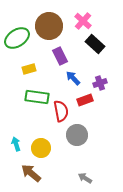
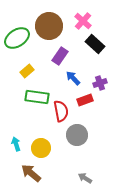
purple rectangle: rotated 60 degrees clockwise
yellow rectangle: moved 2 px left, 2 px down; rotated 24 degrees counterclockwise
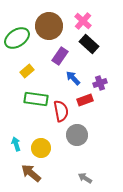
black rectangle: moved 6 px left
green rectangle: moved 1 px left, 2 px down
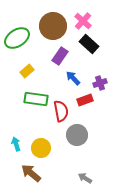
brown circle: moved 4 px right
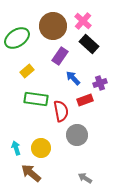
cyan arrow: moved 4 px down
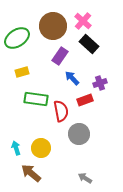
yellow rectangle: moved 5 px left, 1 px down; rotated 24 degrees clockwise
blue arrow: moved 1 px left
gray circle: moved 2 px right, 1 px up
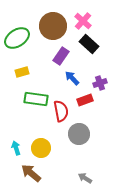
purple rectangle: moved 1 px right
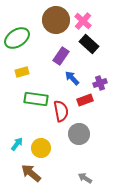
brown circle: moved 3 px right, 6 px up
cyan arrow: moved 1 px right, 4 px up; rotated 56 degrees clockwise
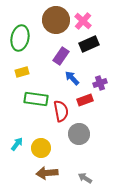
green ellipse: moved 3 px right; rotated 45 degrees counterclockwise
black rectangle: rotated 66 degrees counterclockwise
brown arrow: moved 16 px right; rotated 45 degrees counterclockwise
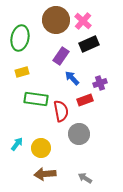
brown arrow: moved 2 px left, 1 px down
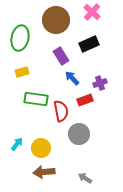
pink cross: moved 9 px right, 9 px up
purple rectangle: rotated 66 degrees counterclockwise
brown arrow: moved 1 px left, 2 px up
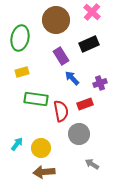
red rectangle: moved 4 px down
gray arrow: moved 7 px right, 14 px up
